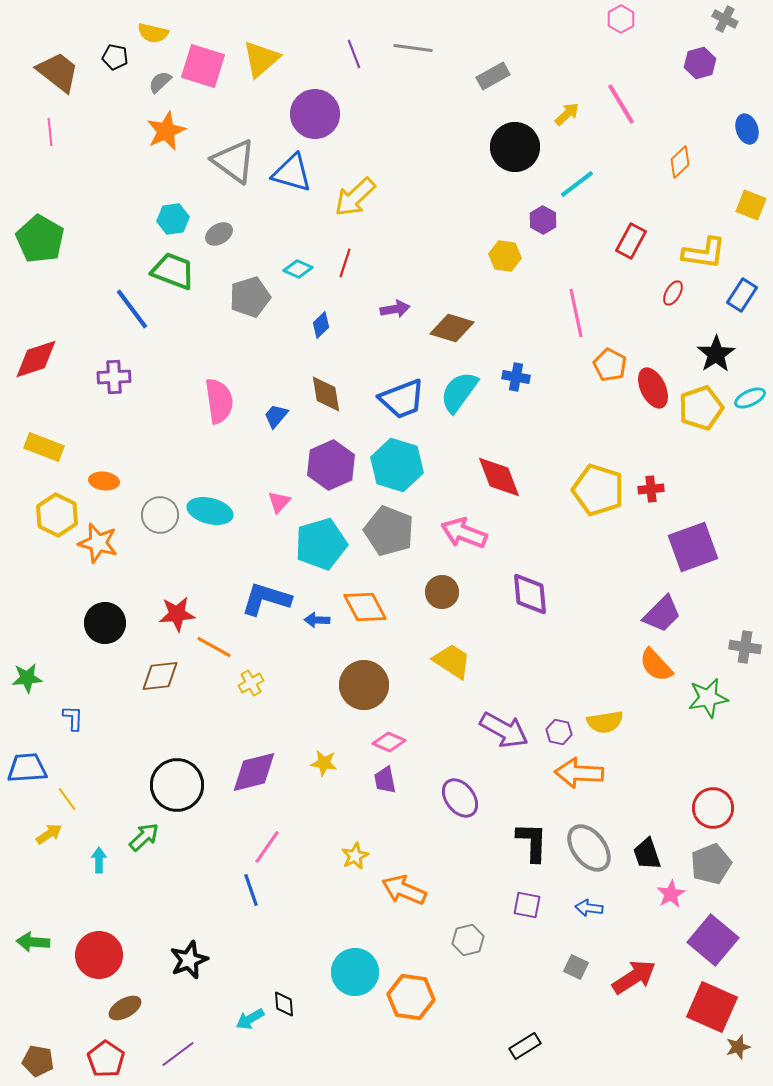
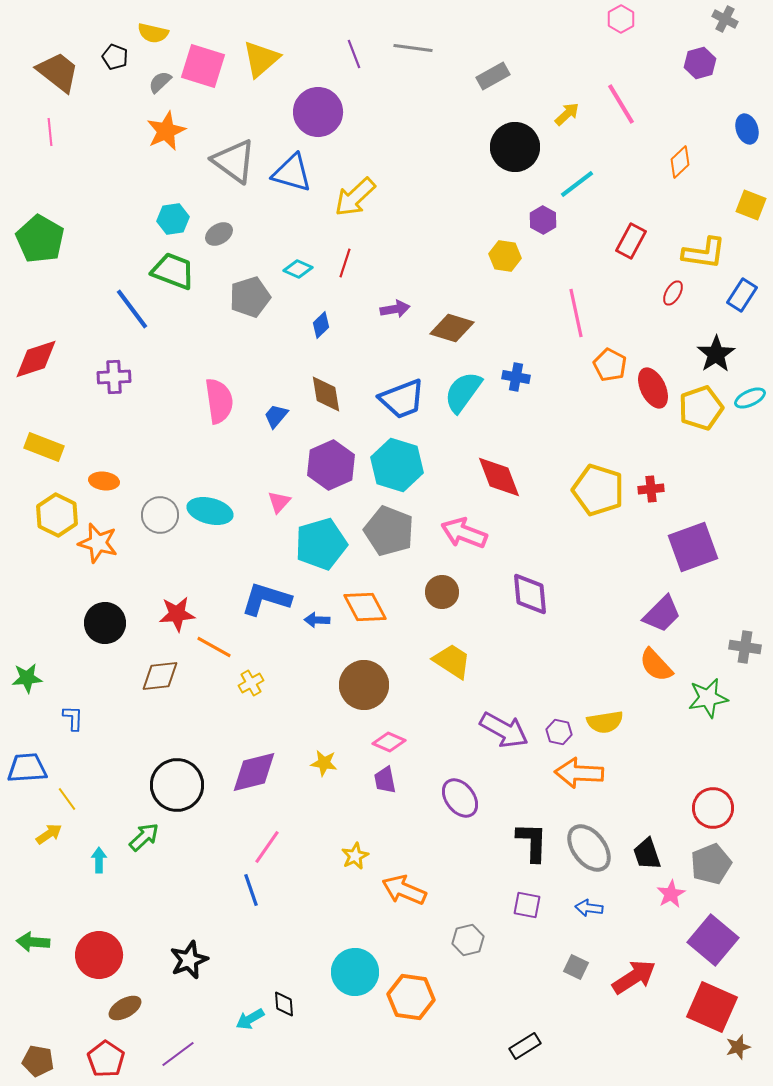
black pentagon at (115, 57): rotated 10 degrees clockwise
purple circle at (315, 114): moved 3 px right, 2 px up
cyan semicircle at (459, 392): moved 4 px right
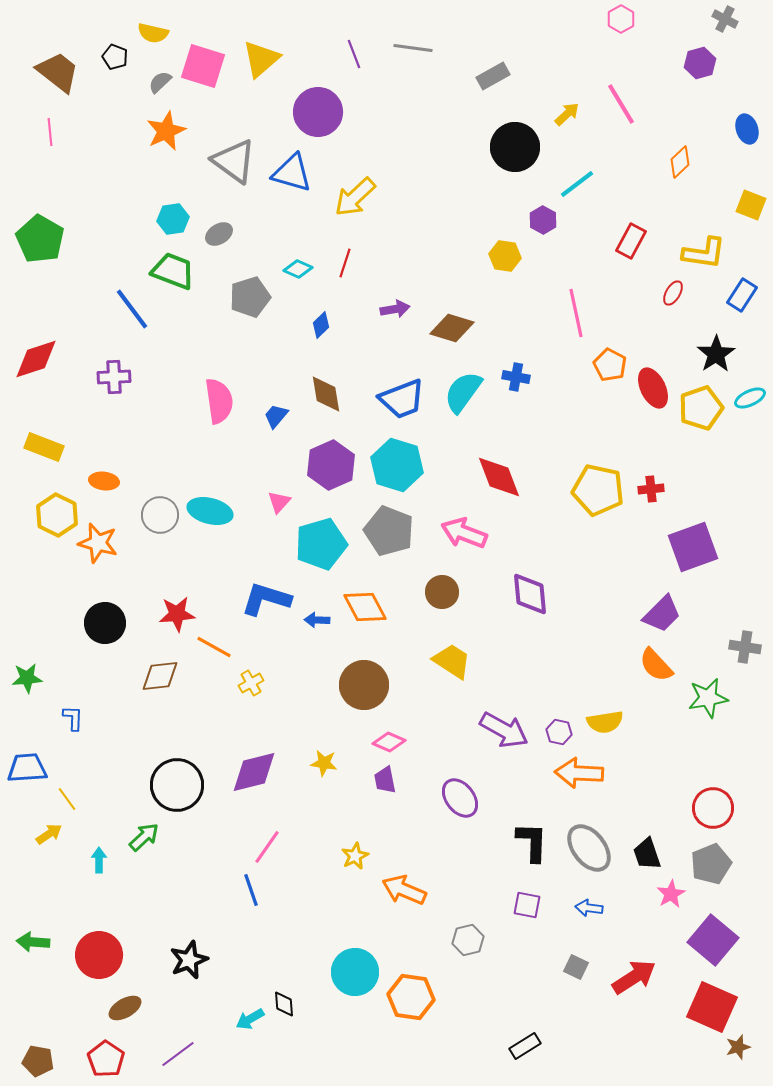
yellow pentagon at (598, 490): rotated 6 degrees counterclockwise
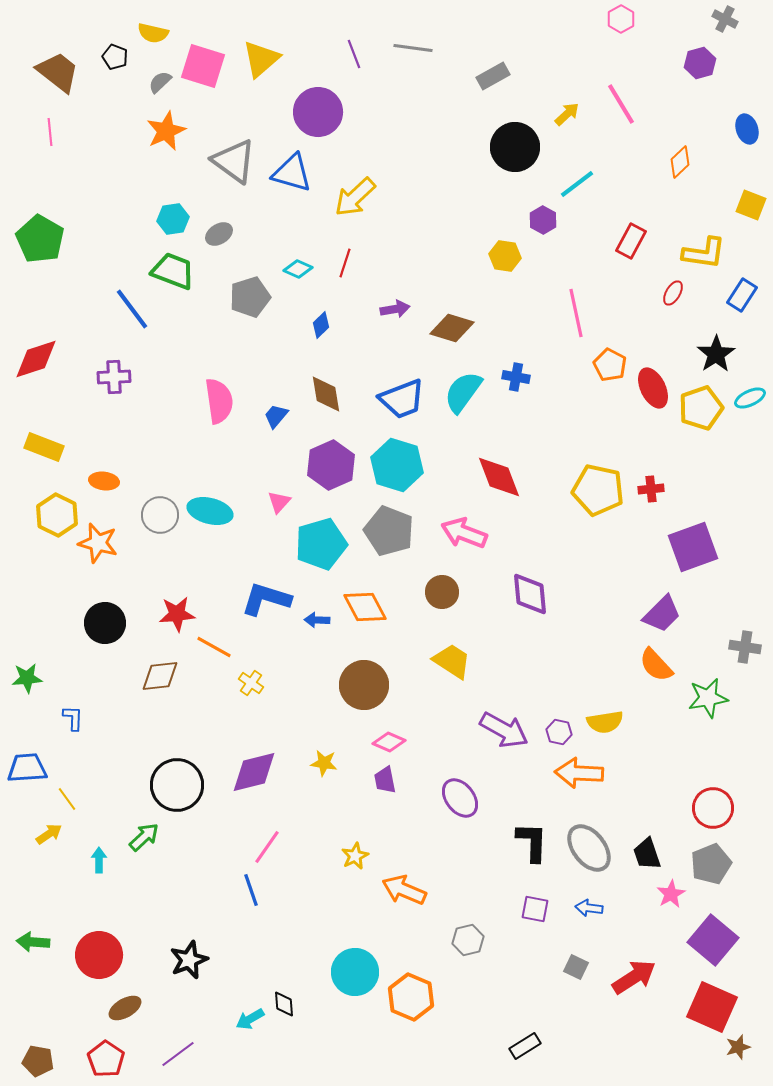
yellow cross at (251, 683): rotated 25 degrees counterclockwise
purple square at (527, 905): moved 8 px right, 4 px down
orange hexagon at (411, 997): rotated 15 degrees clockwise
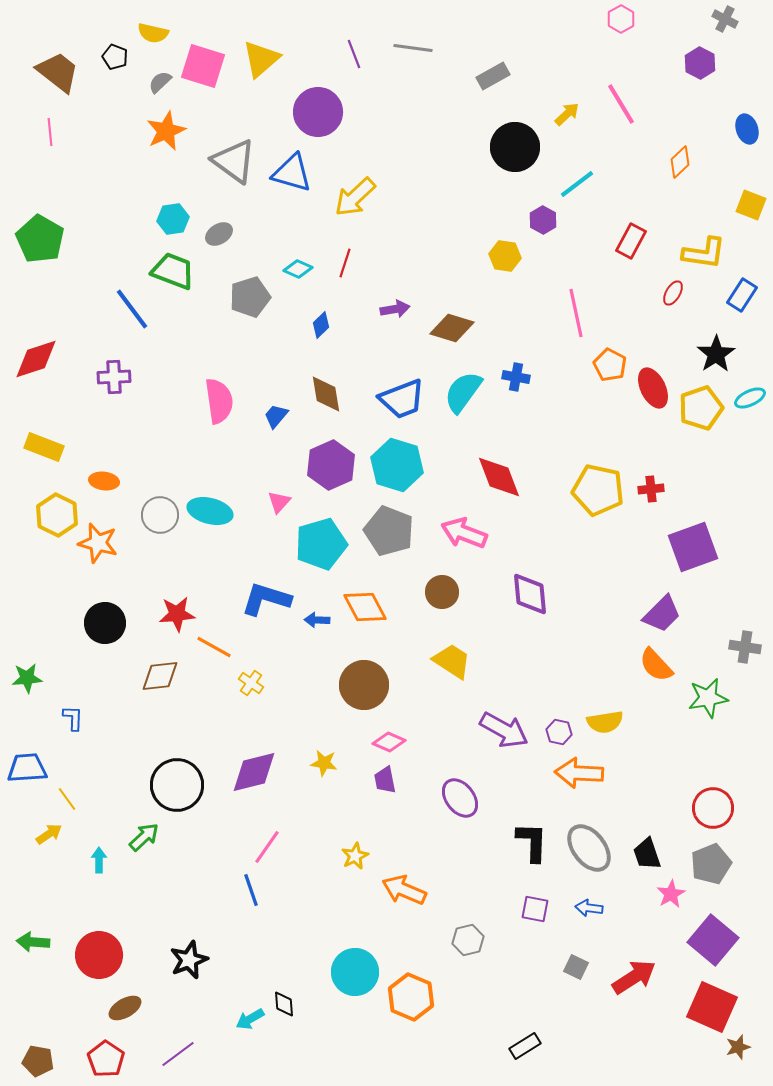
purple hexagon at (700, 63): rotated 16 degrees counterclockwise
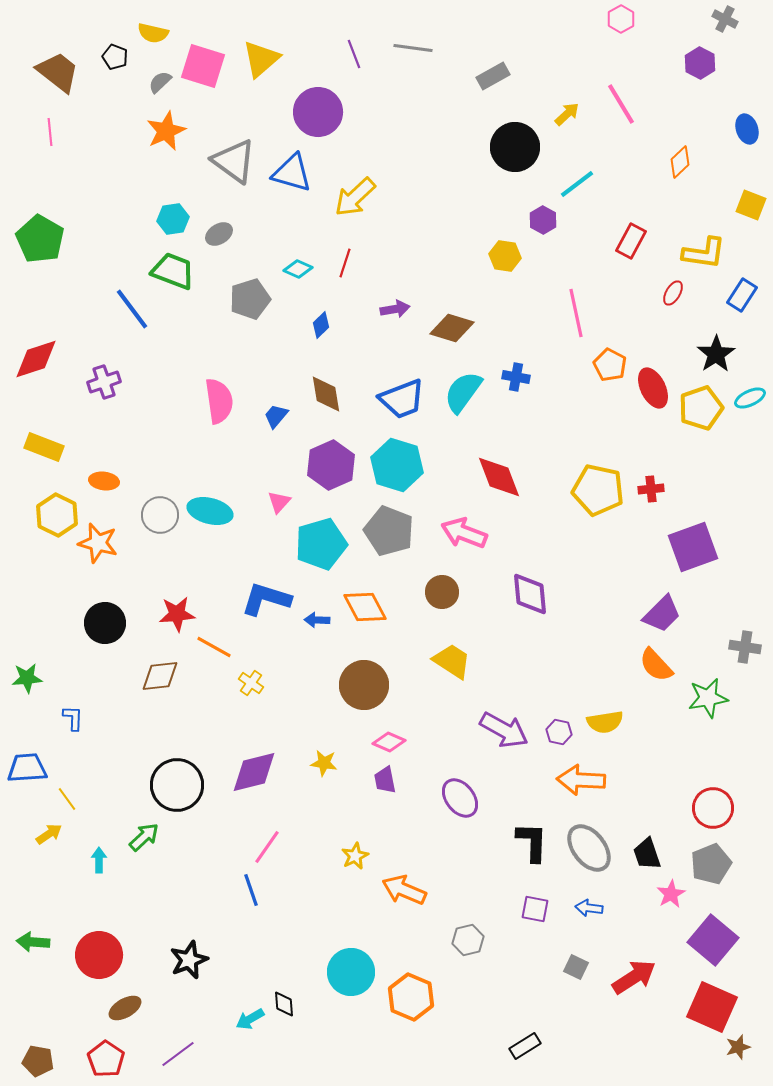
gray pentagon at (250, 297): moved 2 px down
purple cross at (114, 377): moved 10 px left, 5 px down; rotated 16 degrees counterclockwise
orange arrow at (579, 773): moved 2 px right, 7 px down
cyan circle at (355, 972): moved 4 px left
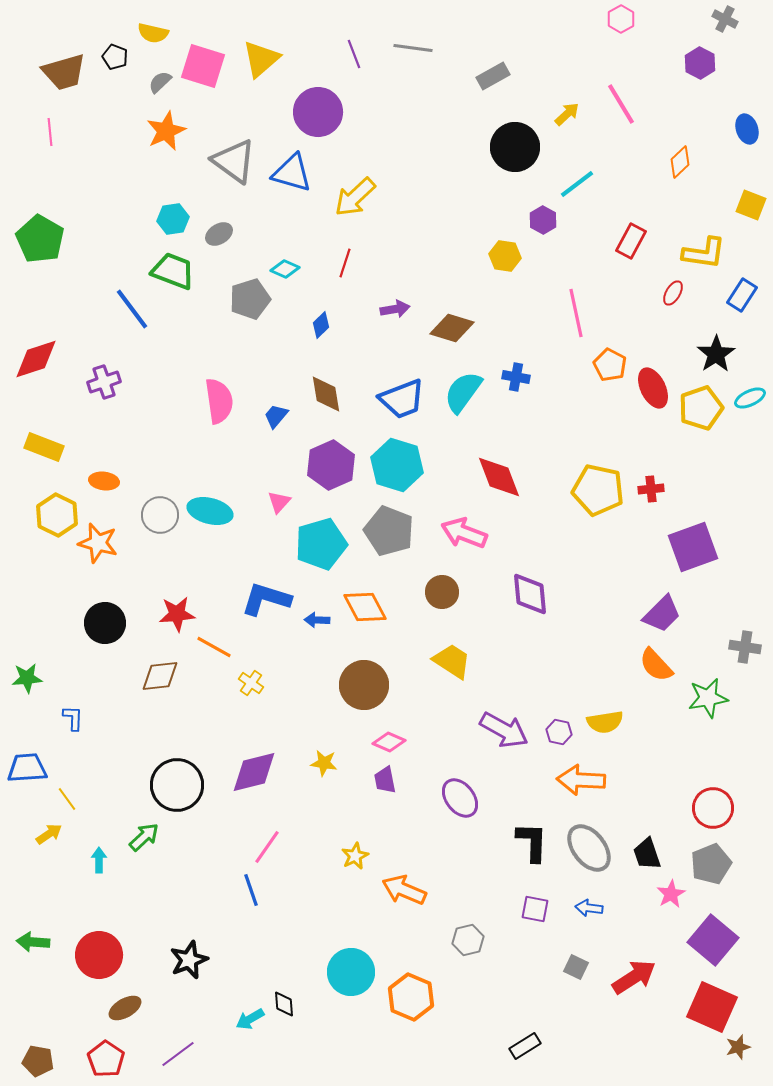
brown trapezoid at (58, 72): moved 6 px right; rotated 126 degrees clockwise
cyan diamond at (298, 269): moved 13 px left
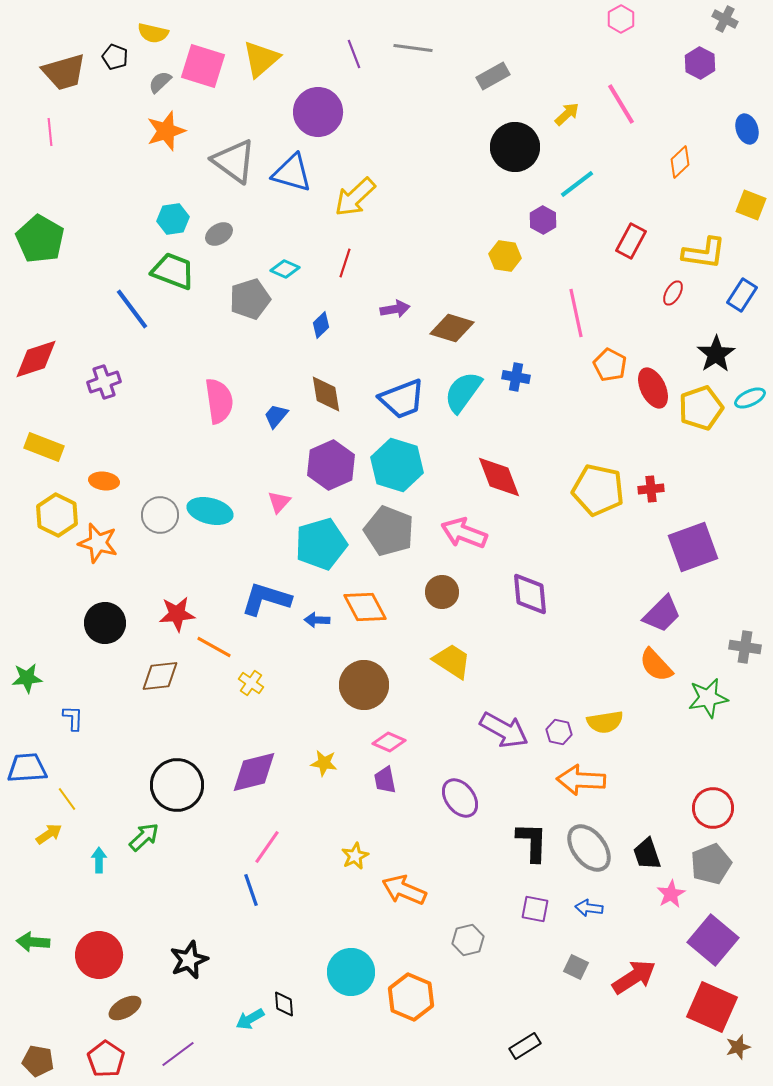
orange star at (166, 131): rotated 6 degrees clockwise
